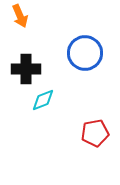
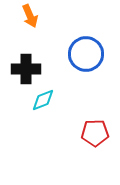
orange arrow: moved 10 px right
blue circle: moved 1 px right, 1 px down
red pentagon: rotated 8 degrees clockwise
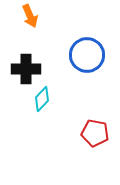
blue circle: moved 1 px right, 1 px down
cyan diamond: moved 1 px left, 1 px up; rotated 25 degrees counterclockwise
red pentagon: rotated 12 degrees clockwise
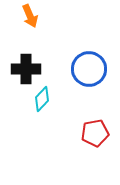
blue circle: moved 2 px right, 14 px down
red pentagon: rotated 20 degrees counterclockwise
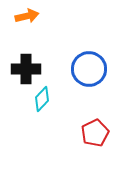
orange arrow: moved 3 px left; rotated 80 degrees counterclockwise
red pentagon: rotated 16 degrees counterclockwise
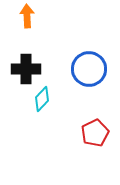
orange arrow: rotated 80 degrees counterclockwise
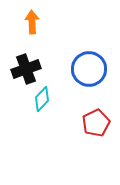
orange arrow: moved 5 px right, 6 px down
black cross: rotated 20 degrees counterclockwise
red pentagon: moved 1 px right, 10 px up
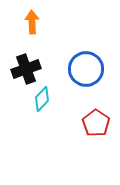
blue circle: moved 3 px left
red pentagon: rotated 12 degrees counterclockwise
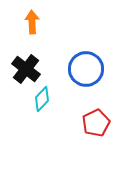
black cross: rotated 32 degrees counterclockwise
red pentagon: rotated 12 degrees clockwise
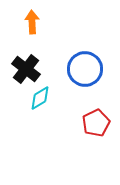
blue circle: moved 1 px left
cyan diamond: moved 2 px left, 1 px up; rotated 15 degrees clockwise
